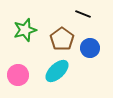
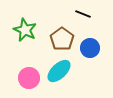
green star: rotated 30 degrees counterclockwise
cyan ellipse: moved 2 px right
pink circle: moved 11 px right, 3 px down
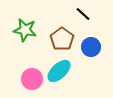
black line: rotated 21 degrees clockwise
green star: rotated 15 degrees counterclockwise
blue circle: moved 1 px right, 1 px up
pink circle: moved 3 px right, 1 px down
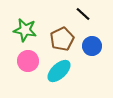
brown pentagon: rotated 10 degrees clockwise
blue circle: moved 1 px right, 1 px up
pink circle: moved 4 px left, 18 px up
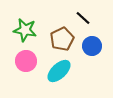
black line: moved 4 px down
pink circle: moved 2 px left
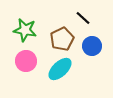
cyan ellipse: moved 1 px right, 2 px up
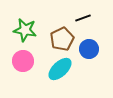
black line: rotated 63 degrees counterclockwise
blue circle: moved 3 px left, 3 px down
pink circle: moved 3 px left
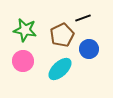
brown pentagon: moved 4 px up
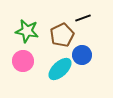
green star: moved 2 px right, 1 px down
blue circle: moved 7 px left, 6 px down
